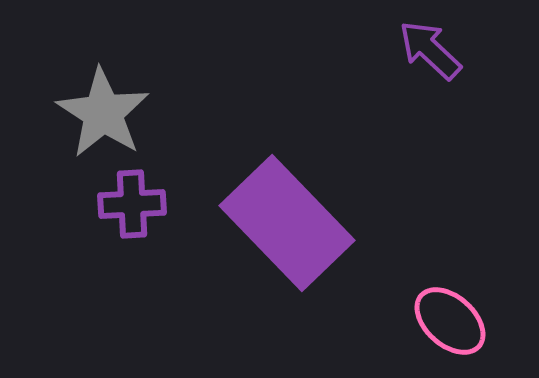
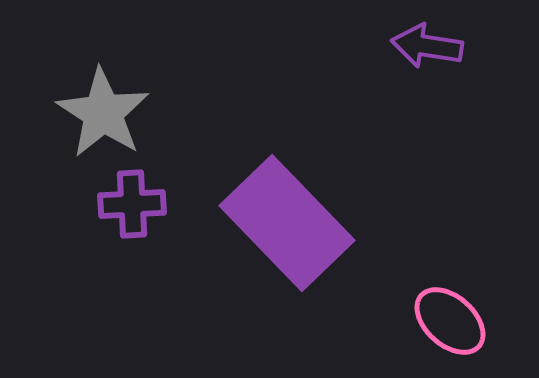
purple arrow: moved 3 px left, 4 px up; rotated 34 degrees counterclockwise
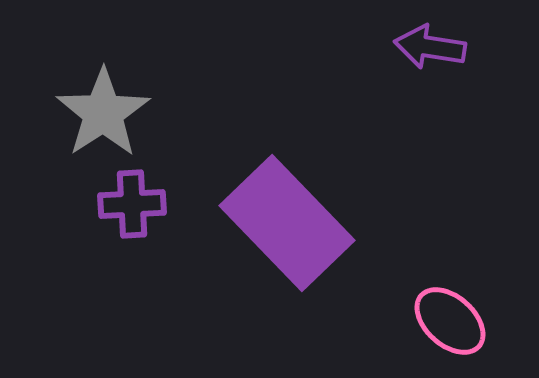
purple arrow: moved 3 px right, 1 px down
gray star: rotated 6 degrees clockwise
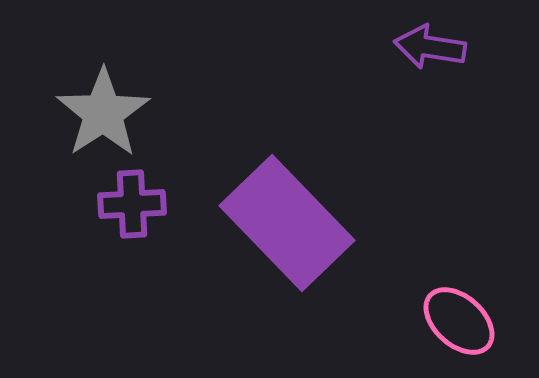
pink ellipse: moved 9 px right
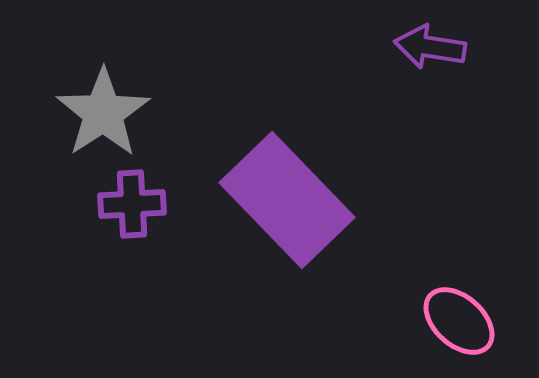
purple rectangle: moved 23 px up
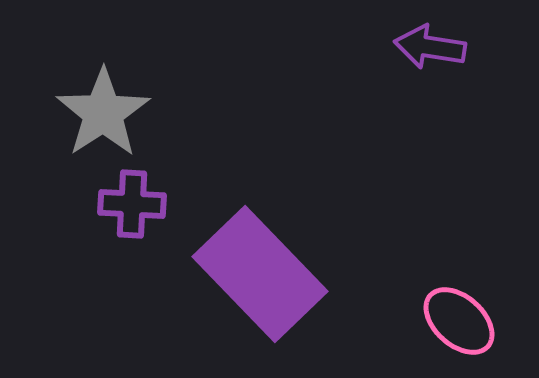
purple rectangle: moved 27 px left, 74 px down
purple cross: rotated 6 degrees clockwise
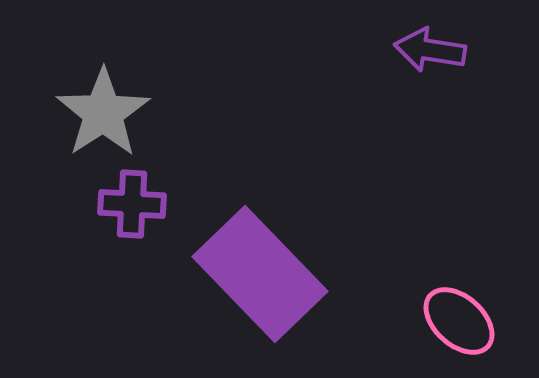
purple arrow: moved 3 px down
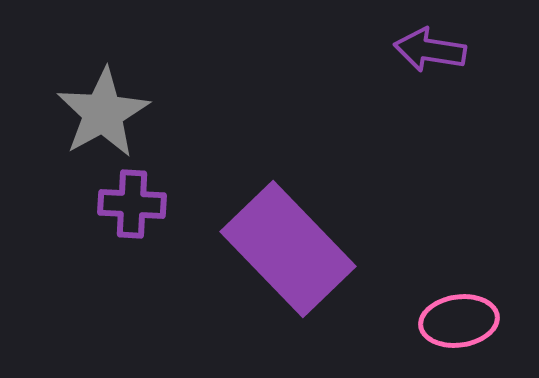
gray star: rotated 4 degrees clockwise
purple rectangle: moved 28 px right, 25 px up
pink ellipse: rotated 50 degrees counterclockwise
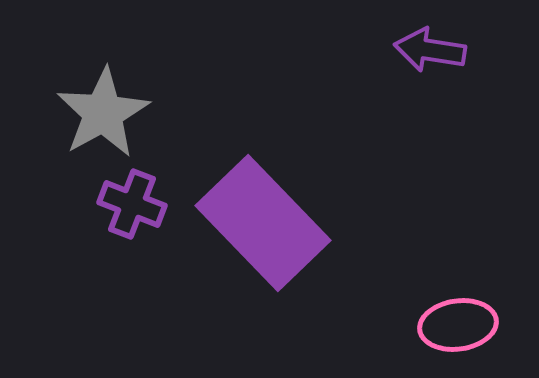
purple cross: rotated 18 degrees clockwise
purple rectangle: moved 25 px left, 26 px up
pink ellipse: moved 1 px left, 4 px down
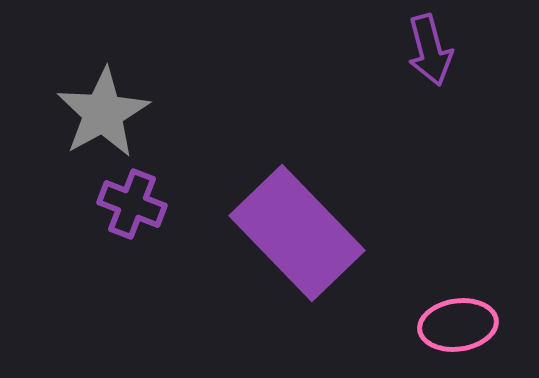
purple arrow: rotated 114 degrees counterclockwise
purple rectangle: moved 34 px right, 10 px down
